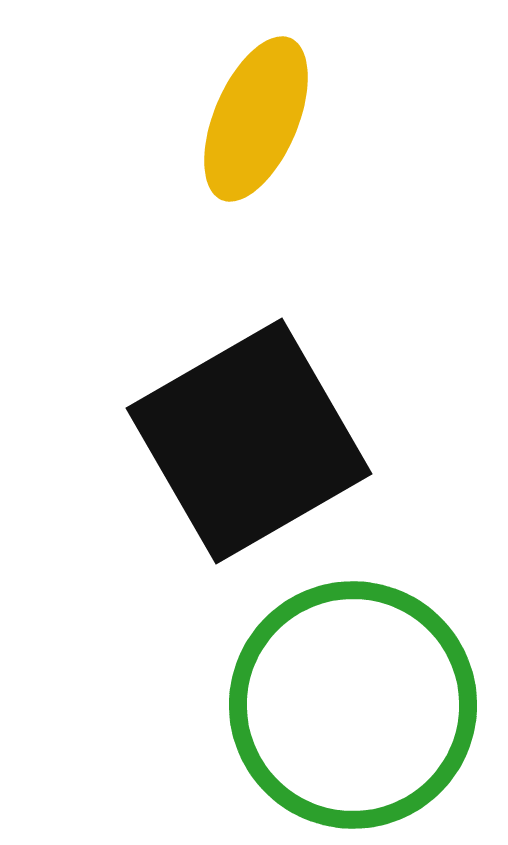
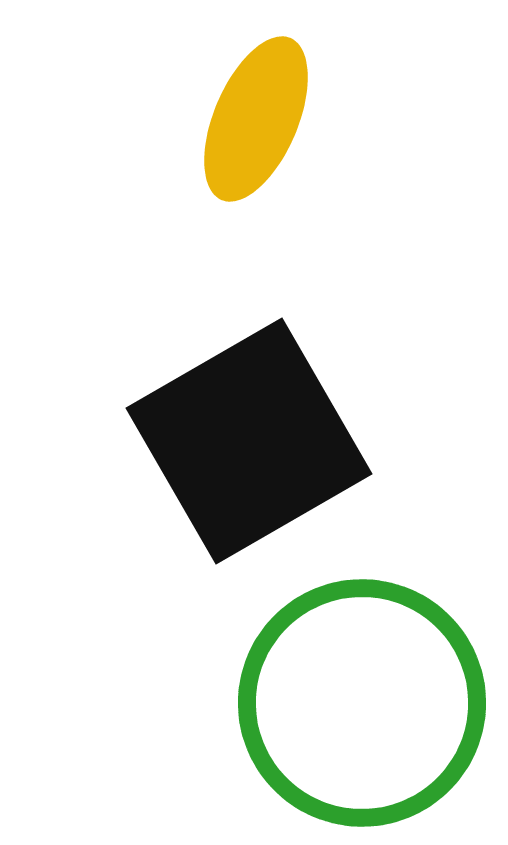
green circle: moved 9 px right, 2 px up
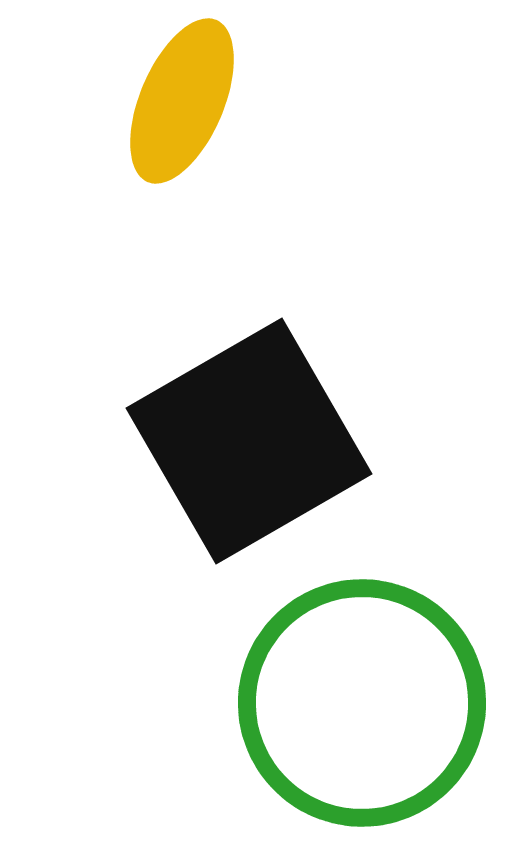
yellow ellipse: moved 74 px left, 18 px up
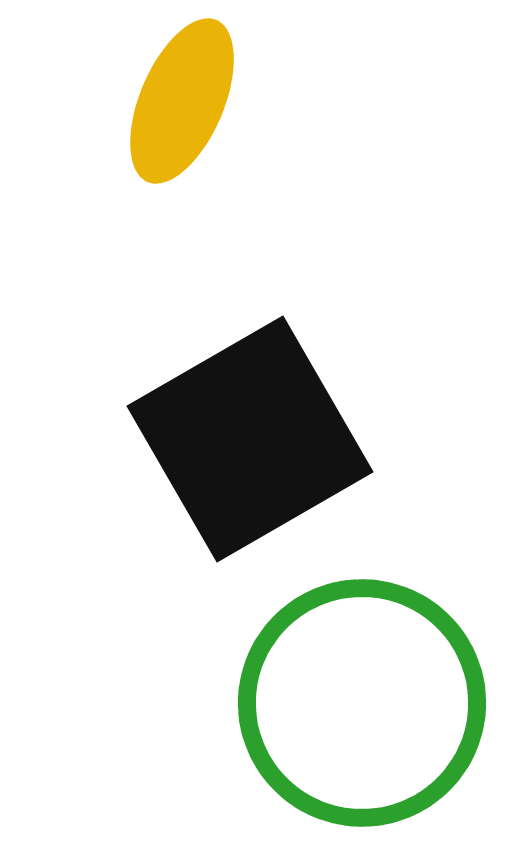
black square: moved 1 px right, 2 px up
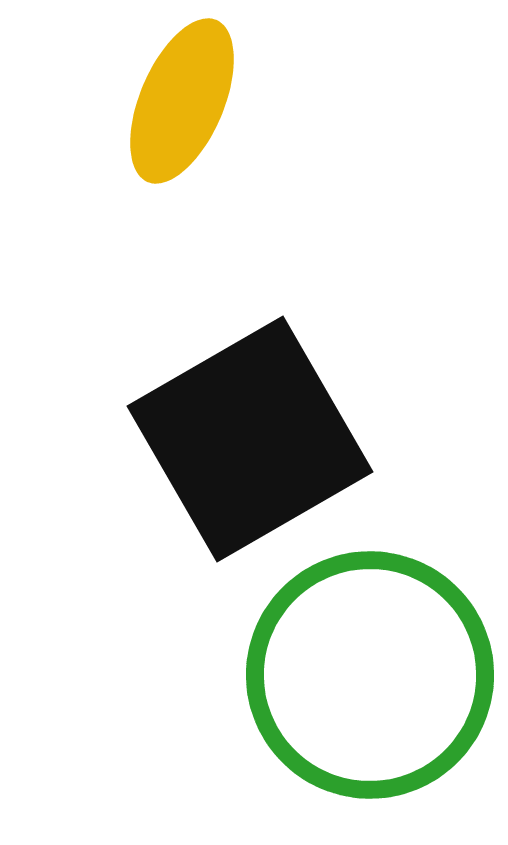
green circle: moved 8 px right, 28 px up
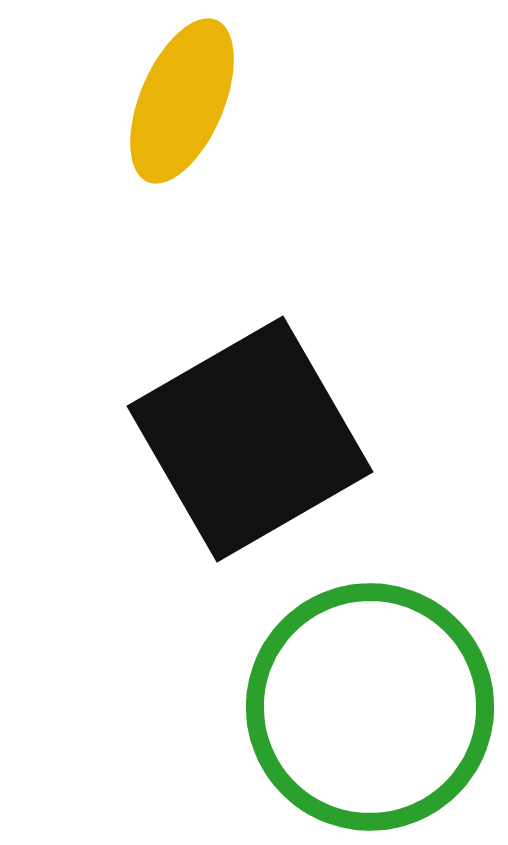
green circle: moved 32 px down
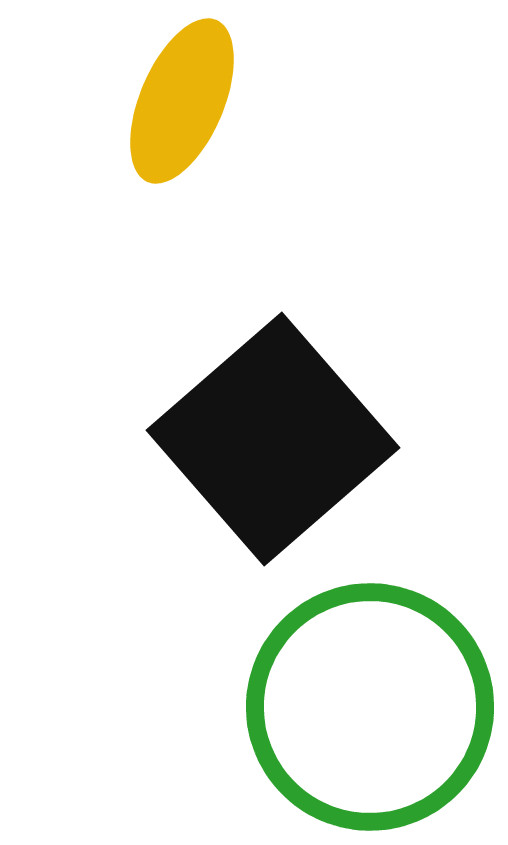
black square: moved 23 px right; rotated 11 degrees counterclockwise
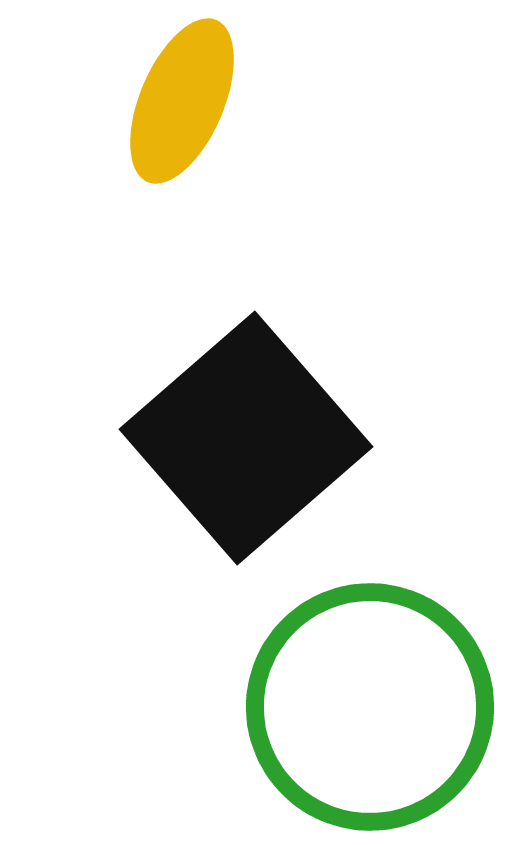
black square: moved 27 px left, 1 px up
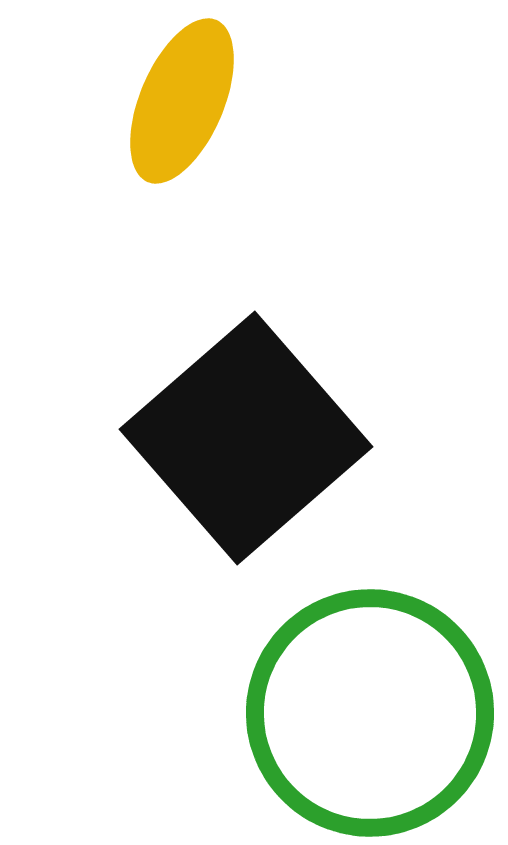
green circle: moved 6 px down
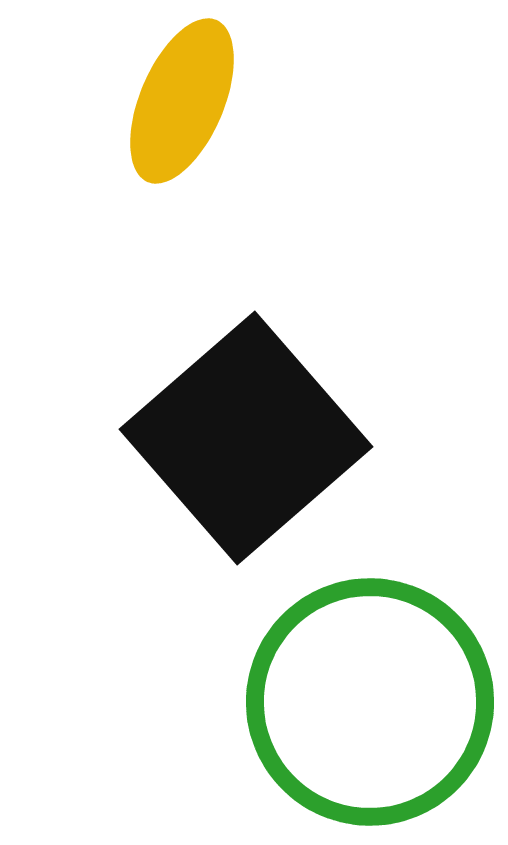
green circle: moved 11 px up
